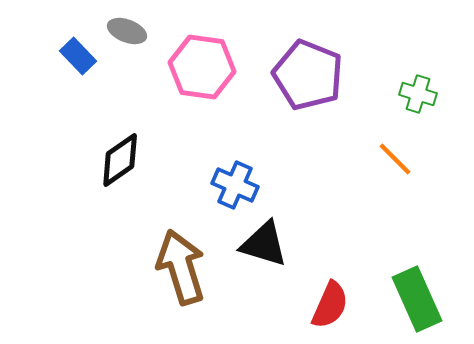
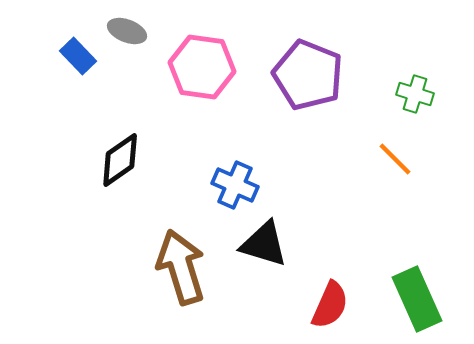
green cross: moved 3 px left
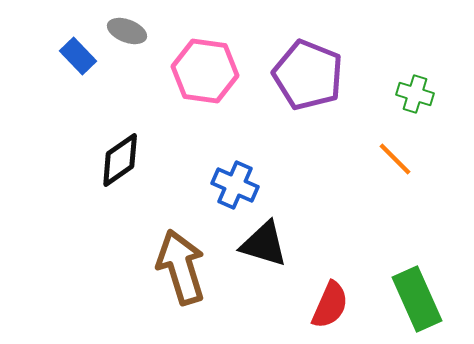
pink hexagon: moved 3 px right, 4 px down
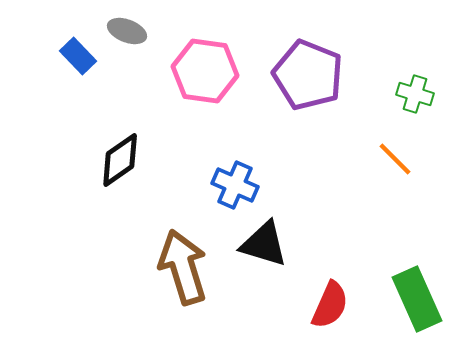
brown arrow: moved 2 px right
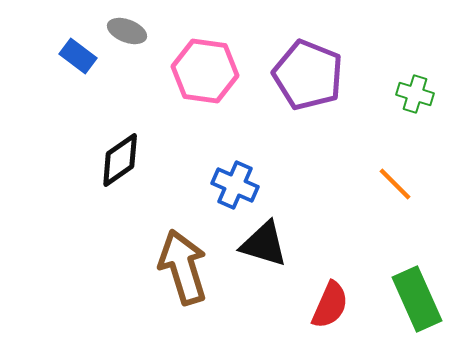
blue rectangle: rotated 9 degrees counterclockwise
orange line: moved 25 px down
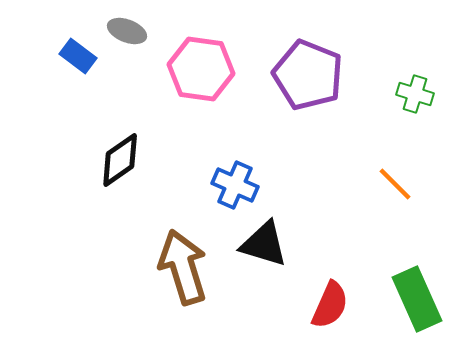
pink hexagon: moved 4 px left, 2 px up
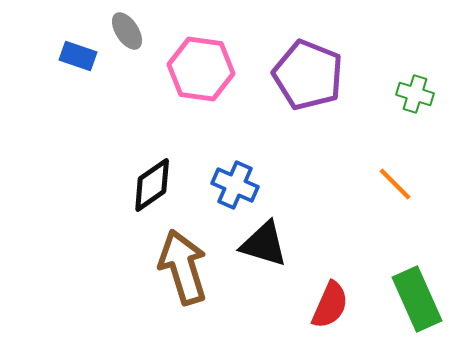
gray ellipse: rotated 36 degrees clockwise
blue rectangle: rotated 18 degrees counterclockwise
black diamond: moved 32 px right, 25 px down
